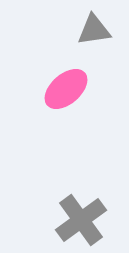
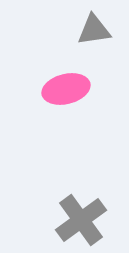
pink ellipse: rotated 27 degrees clockwise
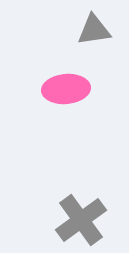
pink ellipse: rotated 9 degrees clockwise
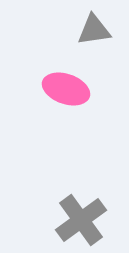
pink ellipse: rotated 24 degrees clockwise
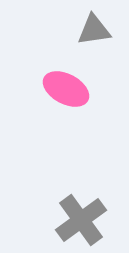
pink ellipse: rotated 9 degrees clockwise
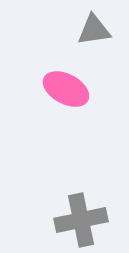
gray cross: rotated 24 degrees clockwise
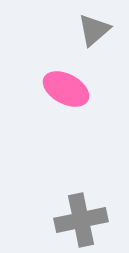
gray triangle: rotated 33 degrees counterclockwise
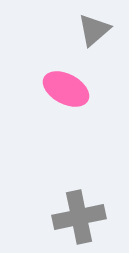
gray cross: moved 2 px left, 3 px up
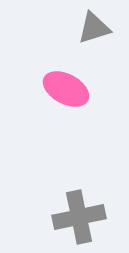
gray triangle: moved 2 px up; rotated 24 degrees clockwise
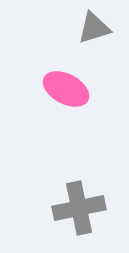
gray cross: moved 9 px up
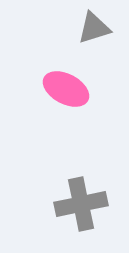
gray cross: moved 2 px right, 4 px up
